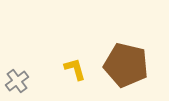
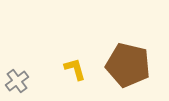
brown pentagon: moved 2 px right
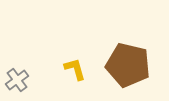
gray cross: moved 1 px up
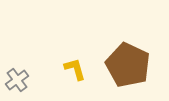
brown pentagon: rotated 12 degrees clockwise
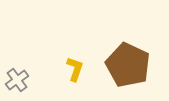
yellow L-shape: rotated 35 degrees clockwise
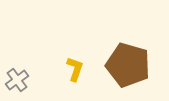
brown pentagon: rotated 9 degrees counterclockwise
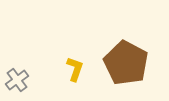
brown pentagon: moved 2 px left, 2 px up; rotated 12 degrees clockwise
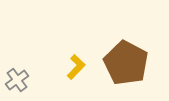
yellow L-shape: moved 1 px right, 2 px up; rotated 25 degrees clockwise
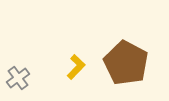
gray cross: moved 1 px right, 2 px up
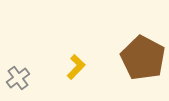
brown pentagon: moved 17 px right, 5 px up
